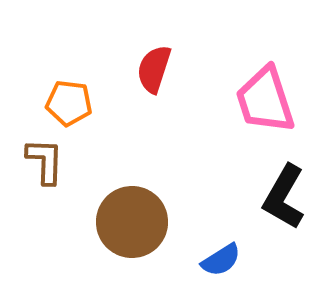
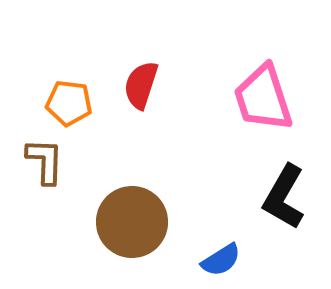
red semicircle: moved 13 px left, 16 px down
pink trapezoid: moved 2 px left, 2 px up
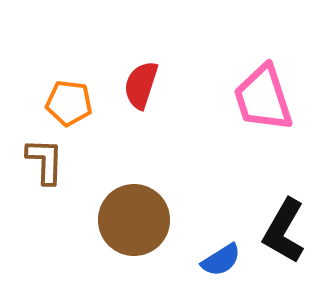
black L-shape: moved 34 px down
brown circle: moved 2 px right, 2 px up
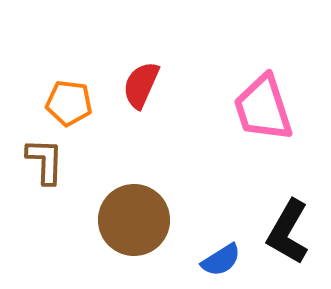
red semicircle: rotated 6 degrees clockwise
pink trapezoid: moved 10 px down
black L-shape: moved 4 px right, 1 px down
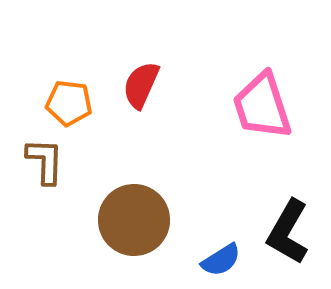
pink trapezoid: moved 1 px left, 2 px up
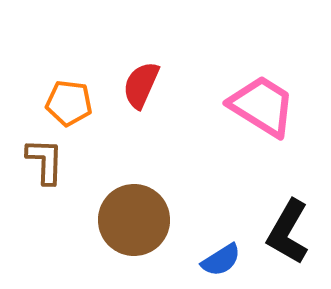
pink trapezoid: rotated 140 degrees clockwise
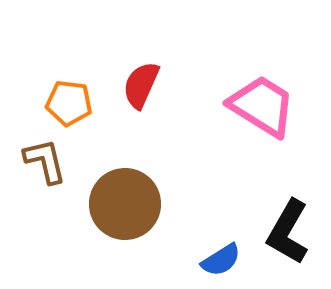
brown L-shape: rotated 15 degrees counterclockwise
brown circle: moved 9 px left, 16 px up
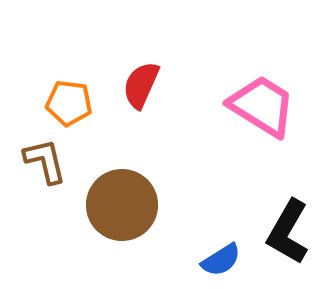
brown circle: moved 3 px left, 1 px down
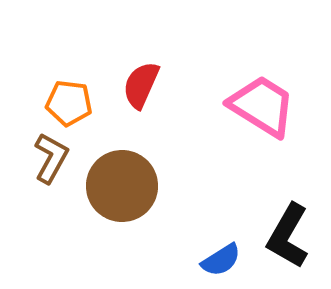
brown L-shape: moved 6 px right, 3 px up; rotated 42 degrees clockwise
brown circle: moved 19 px up
black L-shape: moved 4 px down
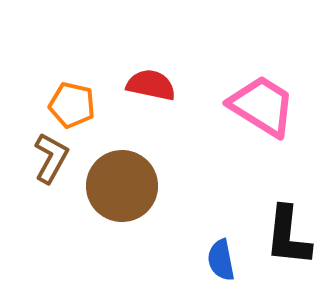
red semicircle: moved 10 px right; rotated 78 degrees clockwise
orange pentagon: moved 3 px right, 2 px down; rotated 6 degrees clockwise
black L-shape: rotated 24 degrees counterclockwise
blue semicircle: rotated 111 degrees clockwise
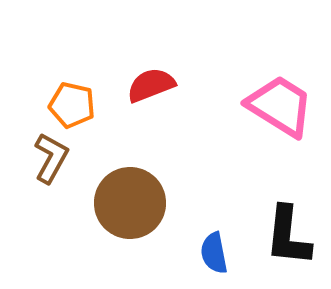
red semicircle: rotated 33 degrees counterclockwise
pink trapezoid: moved 18 px right
brown circle: moved 8 px right, 17 px down
blue semicircle: moved 7 px left, 7 px up
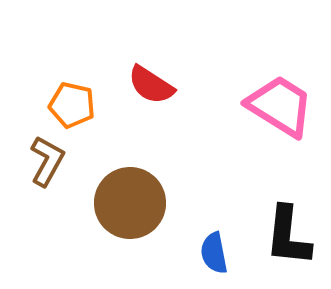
red semicircle: rotated 126 degrees counterclockwise
brown L-shape: moved 4 px left, 3 px down
